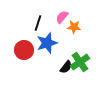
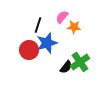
black line: moved 2 px down
red circle: moved 5 px right
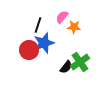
blue star: moved 3 px left
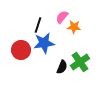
blue star: rotated 10 degrees clockwise
red circle: moved 8 px left
black semicircle: moved 4 px left; rotated 16 degrees counterclockwise
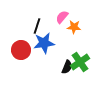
black line: moved 1 px left, 1 px down
black semicircle: moved 5 px right
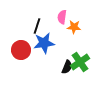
pink semicircle: rotated 32 degrees counterclockwise
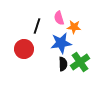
pink semicircle: moved 3 px left, 1 px down; rotated 24 degrees counterclockwise
blue star: moved 17 px right
red circle: moved 3 px right, 1 px up
black semicircle: moved 4 px left, 3 px up; rotated 24 degrees counterclockwise
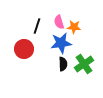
pink semicircle: moved 4 px down
green cross: moved 4 px right, 2 px down
